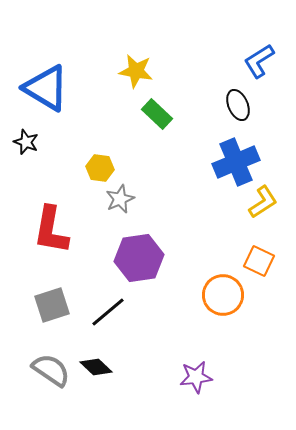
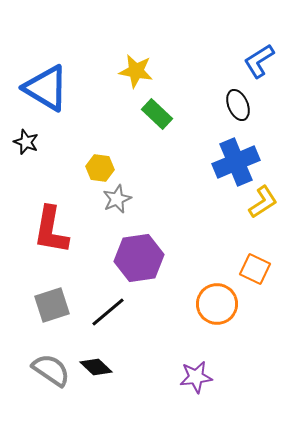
gray star: moved 3 px left
orange square: moved 4 px left, 8 px down
orange circle: moved 6 px left, 9 px down
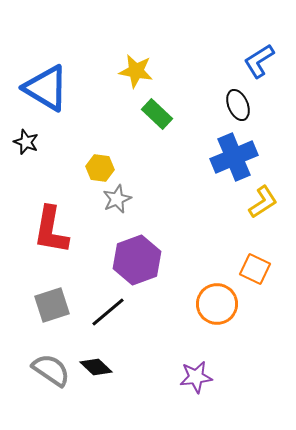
blue cross: moved 2 px left, 5 px up
purple hexagon: moved 2 px left, 2 px down; rotated 12 degrees counterclockwise
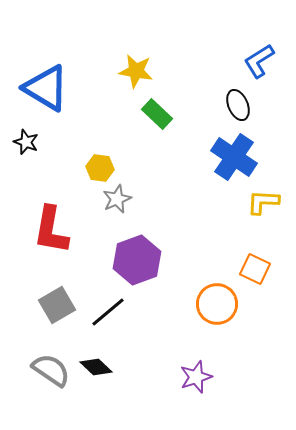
blue cross: rotated 33 degrees counterclockwise
yellow L-shape: rotated 144 degrees counterclockwise
gray square: moved 5 px right; rotated 12 degrees counterclockwise
purple star: rotated 12 degrees counterclockwise
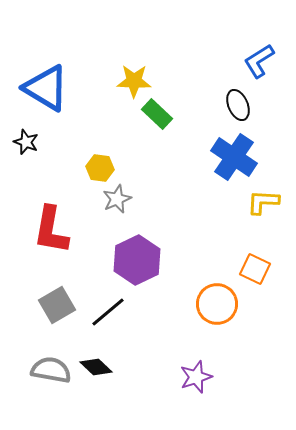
yellow star: moved 2 px left, 10 px down; rotated 8 degrees counterclockwise
purple hexagon: rotated 6 degrees counterclockwise
gray semicircle: rotated 24 degrees counterclockwise
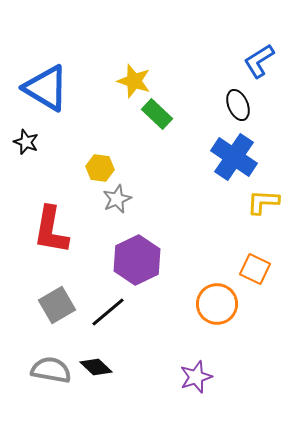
yellow star: rotated 16 degrees clockwise
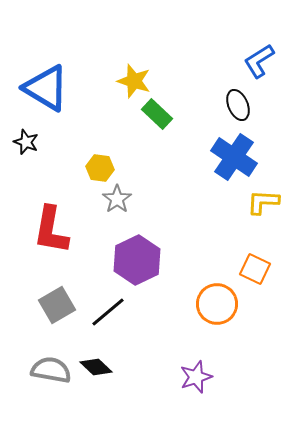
gray star: rotated 12 degrees counterclockwise
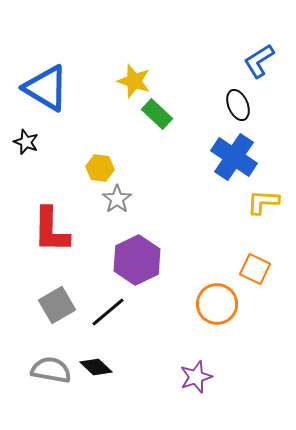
red L-shape: rotated 9 degrees counterclockwise
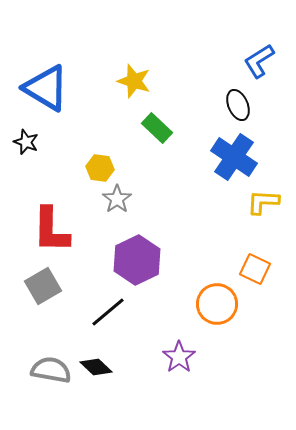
green rectangle: moved 14 px down
gray square: moved 14 px left, 19 px up
purple star: moved 17 px left, 20 px up; rotated 16 degrees counterclockwise
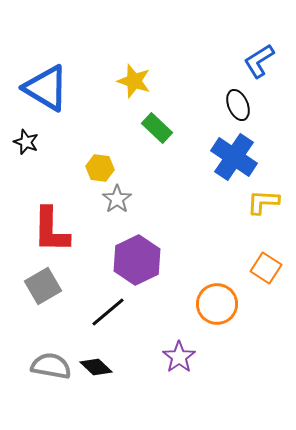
orange square: moved 11 px right, 1 px up; rotated 8 degrees clockwise
gray semicircle: moved 4 px up
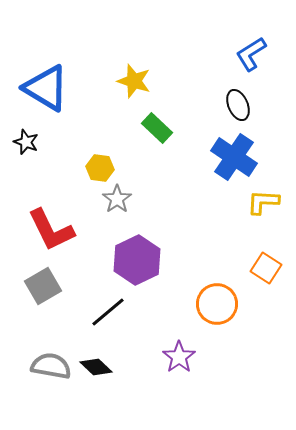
blue L-shape: moved 8 px left, 7 px up
red L-shape: rotated 27 degrees counterclockwise
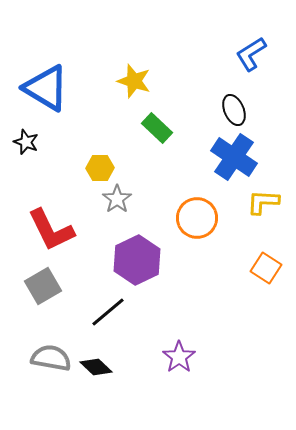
black ellipse: moved 4 px left, 5 px down
yellow hexagon: rotated 8 degrees counterclockwise
orange circle: moved 20 px left, 86 px up
gray semicircle: moved 8 px up
